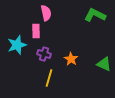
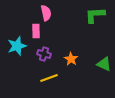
green L-shape: rotated 30 degrees counterclockwise
cyan star: moved 1 px down
yellow line: rotated 54 degrees clockwise
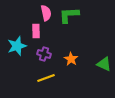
green L-shape: moved 26 px left
yellow line: moved 3 px left
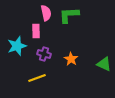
yellow line: moved 9 px left
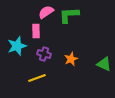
pink semicircle: moved 1 px up; rotated 112 degrees counterclockwise
orange star: rotated 16 degrees clockwise
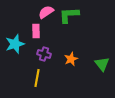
cyan star: moved 2 px left, 2 px up
green triangle: moved 2 px left; rotated 28 degrees clockwise
yellow line: rotated 60 degrees counterclockwise
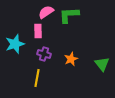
pink rectangle: moved 2 px right
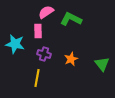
green L-shape: moved 2 px right, 4 px down; rotated 30 degrees clockwise
cyan star: rotated 30 degrees clockwise
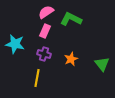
pink rectangle: moved 7 px right; rotated 24 degrees clockwise
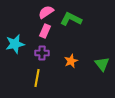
cyan star: rotated 24 degrees counterclockwise
purple cross: moved 2 px left, 1 px up; rotated 16 degrees counterclockwise
orange star: moved 2 px down
